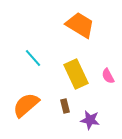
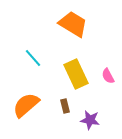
orange trapezoid: moved 7 px left, 1 px up
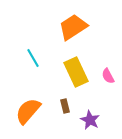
orange trapezoid: moved 3 px down; rotated 64 degrees counterclockwise
cyan line: rotated 12 degrees clockwise
yellow rectangle: moved 2 px up
orange semicircle: moved 2 px right, 6 px down; rotated 8 degrees counterclockwise
purple star: rotated 18 degrees clockwise
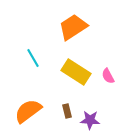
yellow rectangle: rotated 32 degrees counterclockwise
brown rectangle: moved 2 px right, 5 px down
orange semicircle: rotated 12 degrees clockwise
purple star: rotated 24 degrees counterclockwise
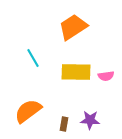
yellow rectangle: rotated 32 degrees counterclockwise
pink semicircle: moved 2 px left; rotated 70 degrees counterclockwise
brown rectangle: moved 3 px left, 13 px down; rotated 24 degrees clockwise
